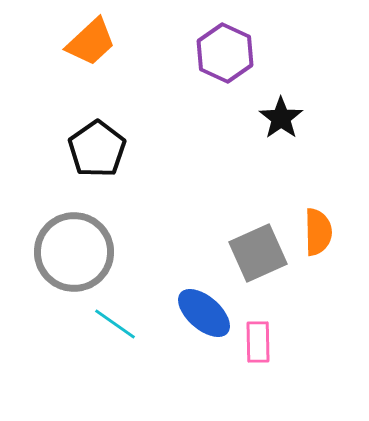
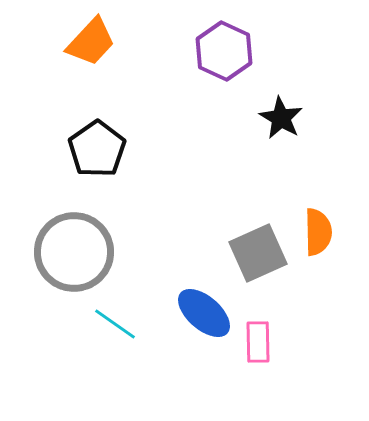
orange trapezoid: rotated 4 degrees counterclockwise
purple hexagon: moved 1 px left, 2 px up
black star: rotated 6 degrees counterclockwise
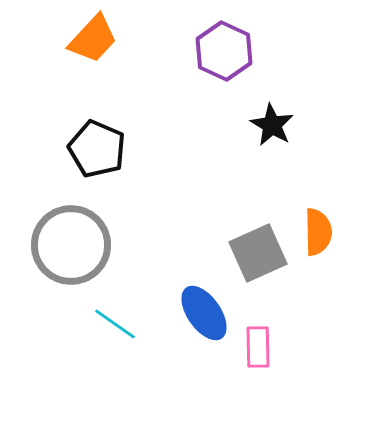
orange trapezoid: moved 2 px right, 3 px up
black star: moved 9 px left, 7 px down
black pentagon: rotated 14 degrees counterclockwise
gray circle: moved 3 px left, 7 px up
blue ellipse: rotated 14 degrees clockwise
pink rectangle: moved 5 px down
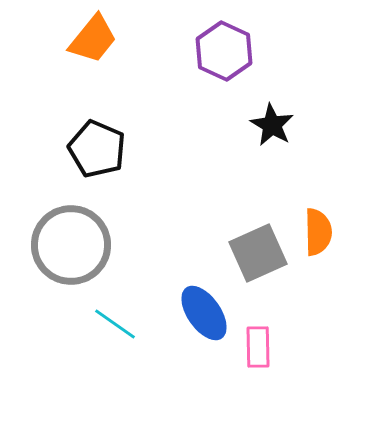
orange trapezoid: rotated 4 degrees counterclockwise
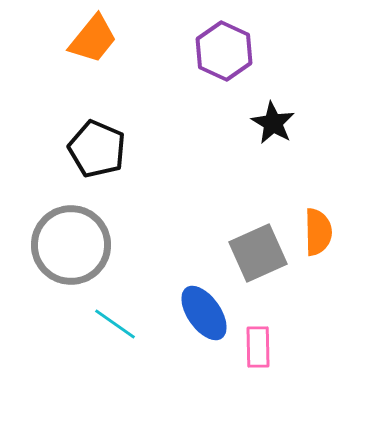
black star: moved 1 px right, 2 px up
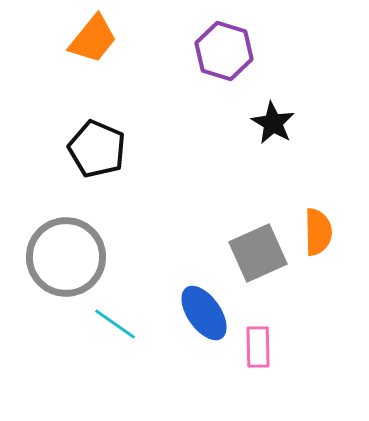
purple hexagon: rotated 8 degrees counterclockwise
gray circle: moved 5 px left, 12 px down
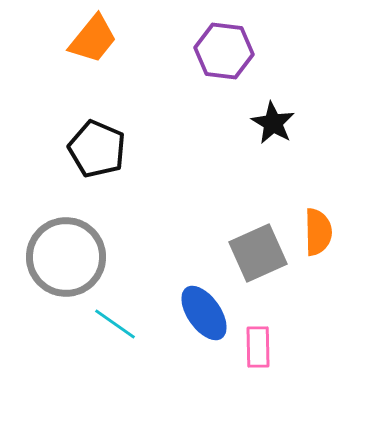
purple hexagon: rotated 10 degrees counterclockwise
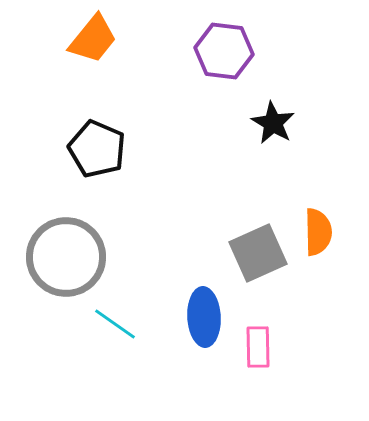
blue ellipse: moved 4 px down; rotated 32 degrees clockwise
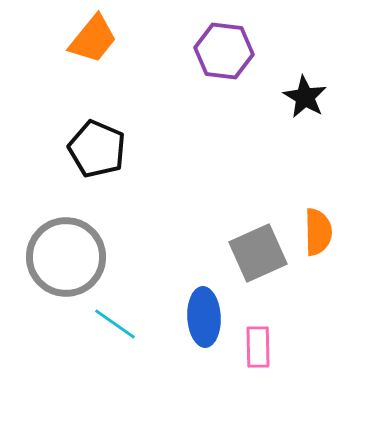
black star: moved 32 px right, 26 px up
